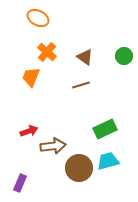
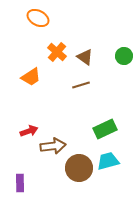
orange cross: moved 10 px right
orange trapezoid: rotated 145 degrees counterclockwise
purple rectangle: rotated 24 degrees counterclockwise
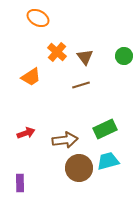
brown triangle: rotated 18 degrees clockwise
red arrow: moved 3 px left, 2 px down
brown arrow: moved 12 px right, 6 px up
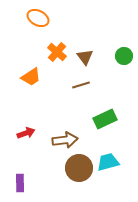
green rectangle: moved 10 px up
cyan trapezoid: moved 1 px down
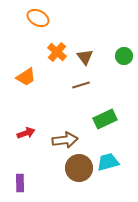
orange trapezoid: moved 5 px left
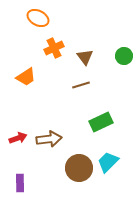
orange cross: moved 3 px left, 4 px up; rotated 24 degrees clockwise
green rectangle: moved 4 px left, 3 px down
red arrow: moved 8 px left, 5 px down
brown arrow: moved 16 px left, 1 px up
cyan trapezoid: rotated 30 degrees counterclockwise
